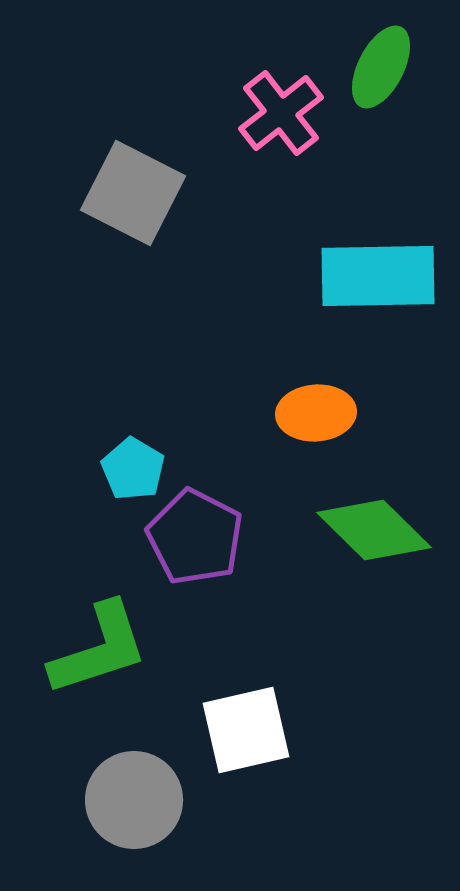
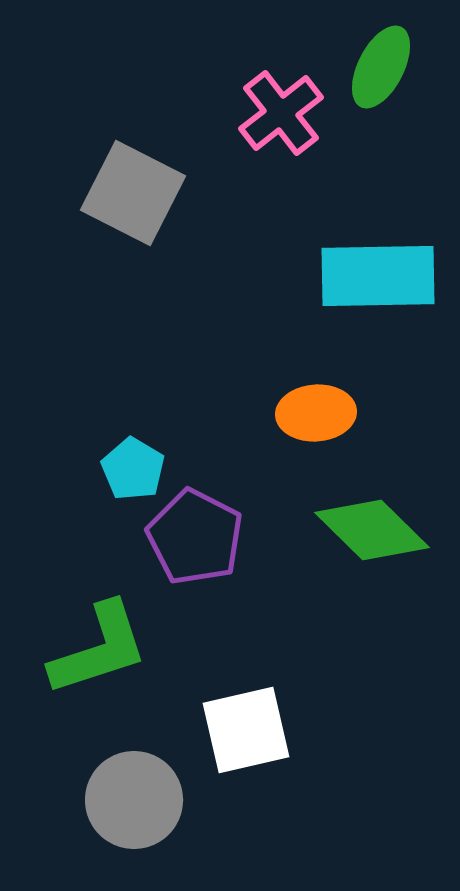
green diamond: moved 2 px left
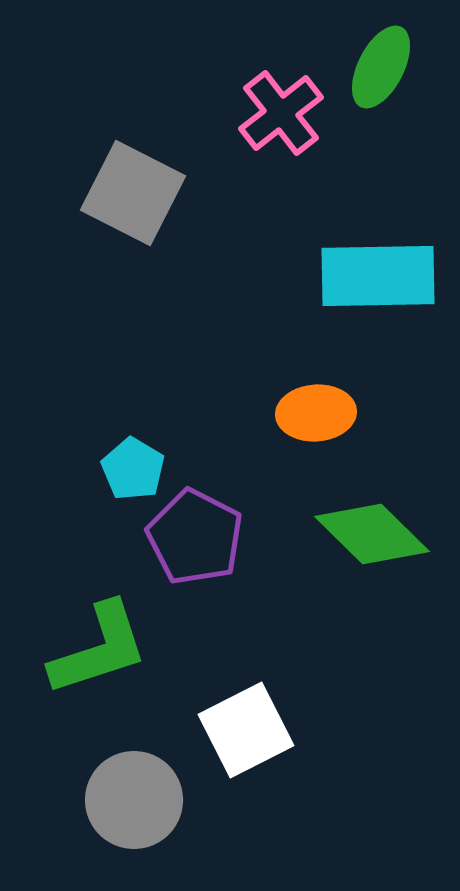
green diamond: moved 4 px down
white square: rotated 14 degrees counterclockwise
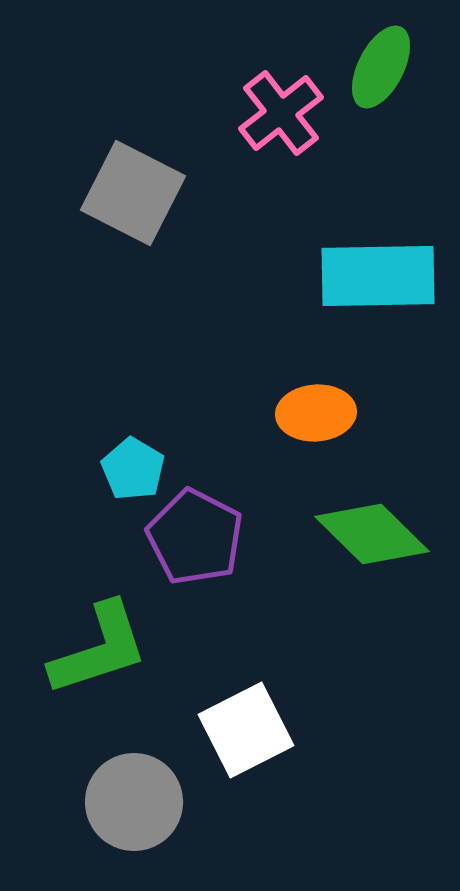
gray circle: moved 2 px down
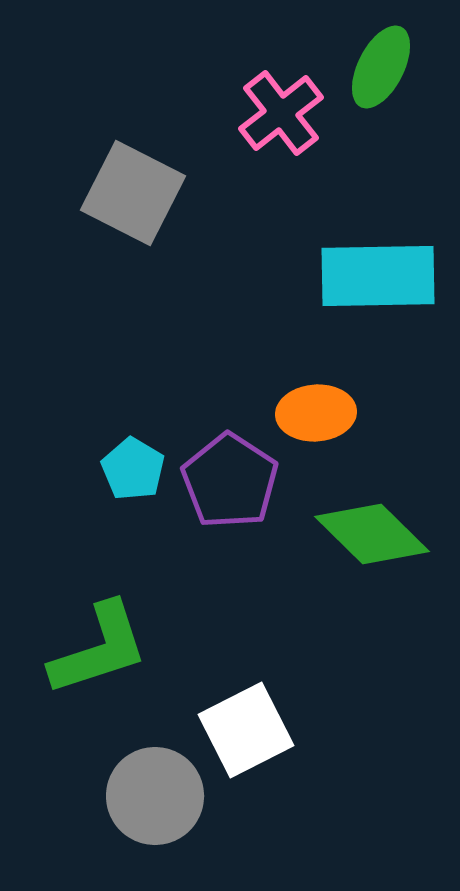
purple pentagon: moved 35 px right, 56 px up; rotated 6 degrees clockwise
gray circle: moved 21 px right, 6 px up
